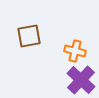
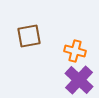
purple cross: moved 2 px left
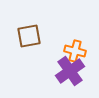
purple cross: moved 9 px left, 9 px up; rotated 12 degrees clockwise
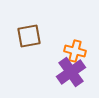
purple cross: moved 1 px right, 1 px down
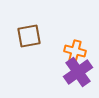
purple cross: moved 7 px right
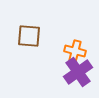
brown square: rotated 15 degrees clockwise
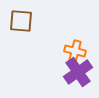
brown square: moved 8 px left, 15 px up
